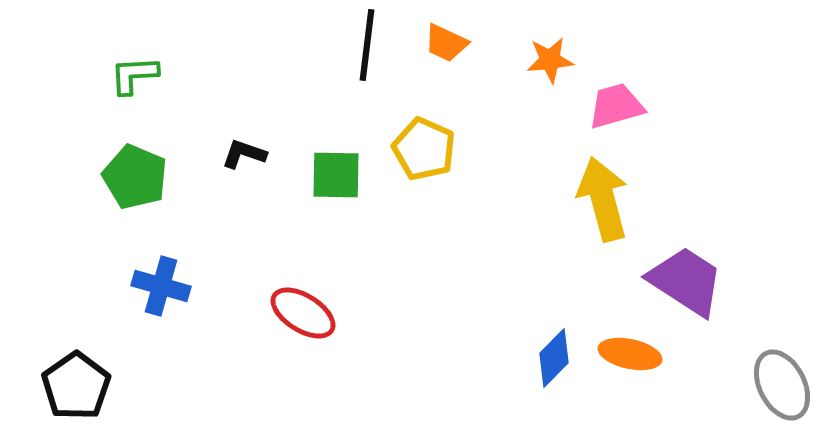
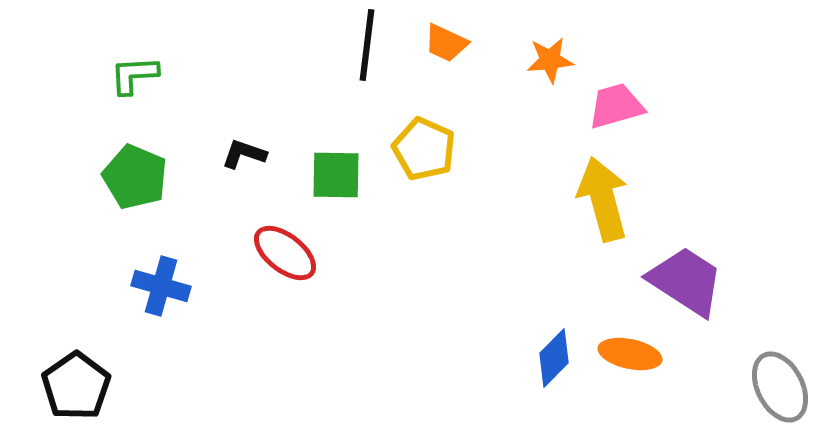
red ellipse: moved 18 px left, 60 px up; rotated 6 degrees clockwise
gray ellipse: moved 2 px left, 2 px down
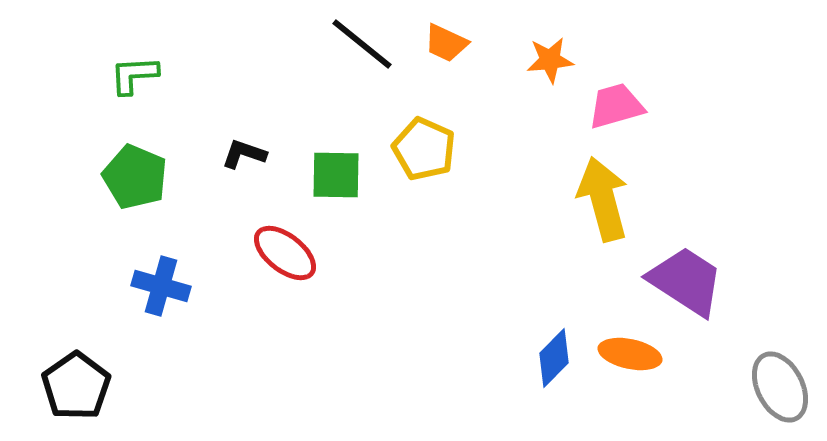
black line: moved 5 px left, 1 px up; rotated 58 degrees counterclockwise
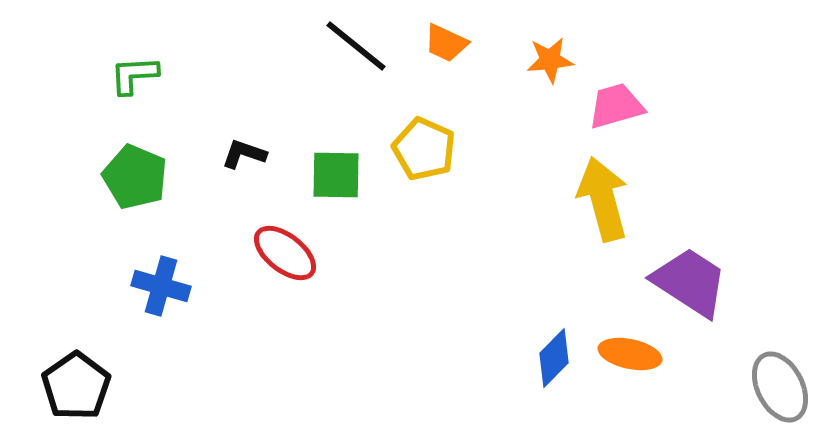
black line: moved 6 px left, 2 px down
purple trapezoid: moved 4 px right, 1 px down
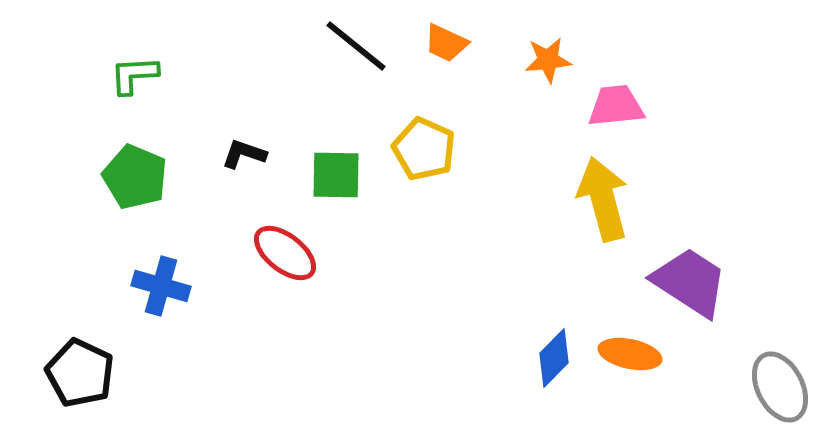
orange star: moved 2 px left
pink trapezoid: rotated 10 degrees clockwise
black pentagon: moved 4 px right, 13 px up; rotated 12 degrees counterclockwise
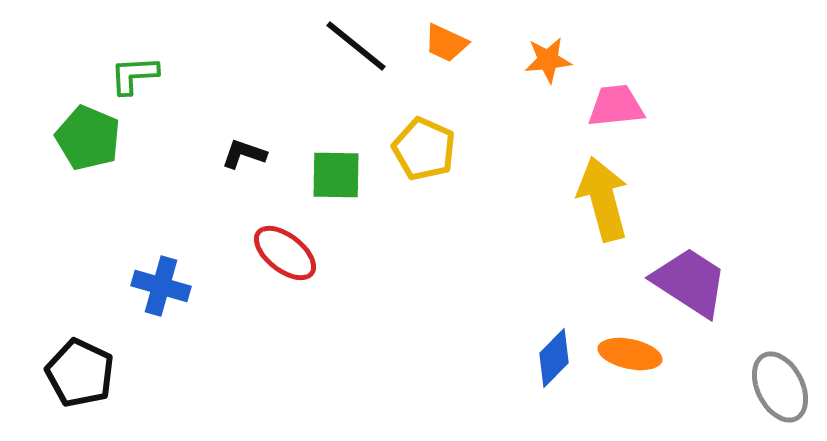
green pentagon: moved 47 px left, 39 px up
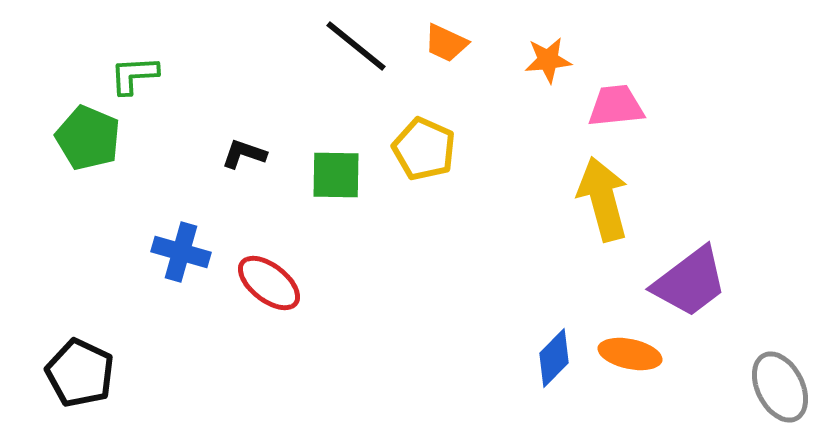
red ellipse: moved 16 px left, 30 px down
purple trapezoid: rotated 110 degrees clockwise
blue cross: moved 20 px right, 34 px up
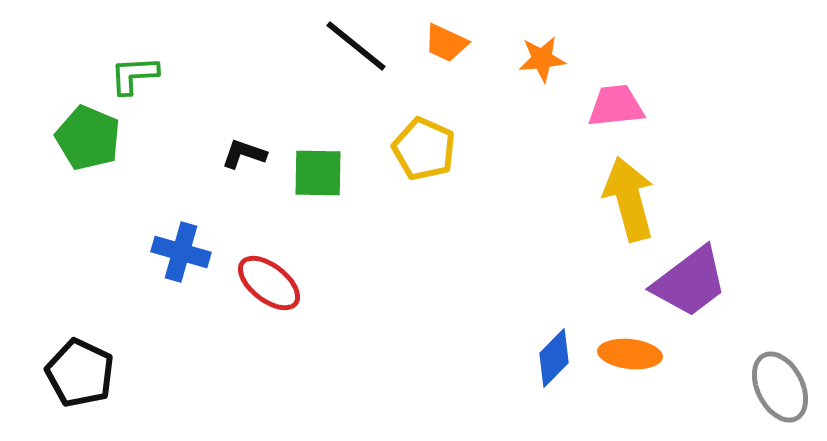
orange star: moved 6 px left, 1 px up
green square: moved 18 px left, 2 px up
yellow arrow: moved 26 px right
orange ellipse: rotated 6 degrees counterclockwise
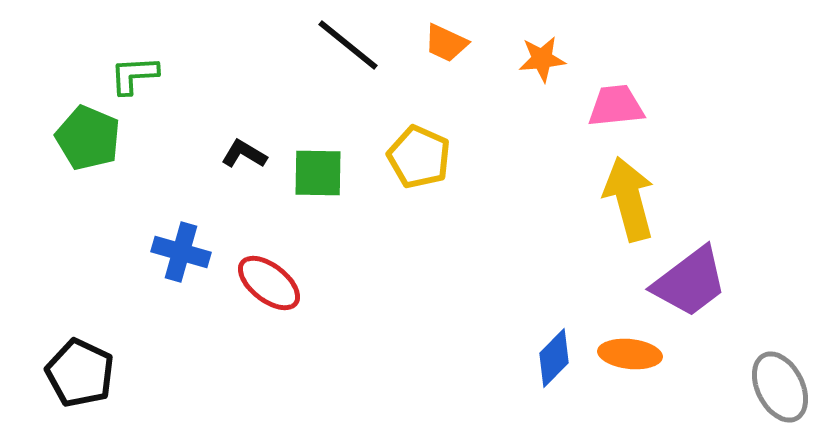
black line: moved 8 px left, 1 px up
yellow pentagon: moved 5 px left, 8 px down
black L-shape: rotated 12 degrees clockwise
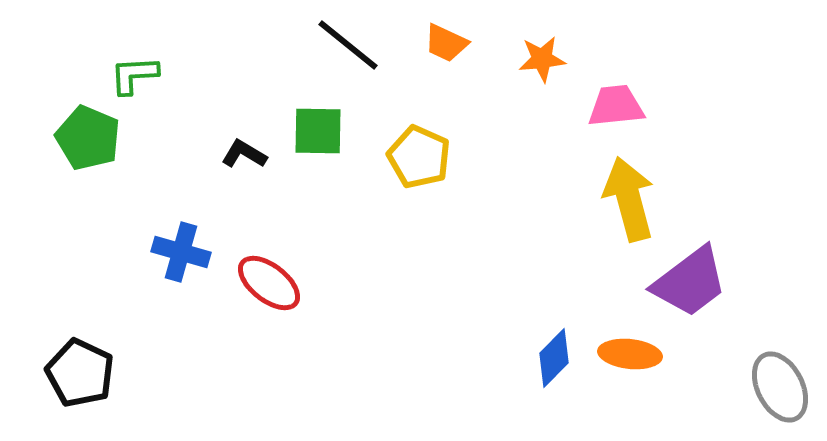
green square: moved 42 px up
